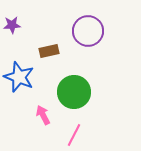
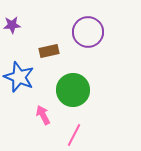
purple circle: moved 1 px down
green circle: moved 1 px left, 2 px up
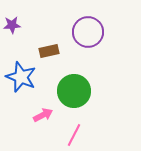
blue star: moved 2 px right
green circle: moved 1 px right, 1 px down
pink arrow: rotated 90 degrees clockwise
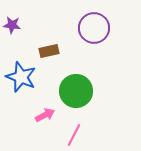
purple star: rotated 12 degrees clockwise
purple circle: moved 6 px right, 4 px up
green circle: moved 2 px right
pink arrow: moved 2 px right
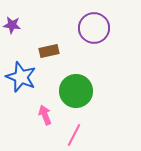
pink arrow: rotated 84 degrees counterclockwise
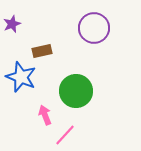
purple star: moved 1 px up; rotated 30 degrees counterclockwise
brown rectangle: moved 7 px left
pink line: moved 9 px left; rotated 15 degrees clockwise
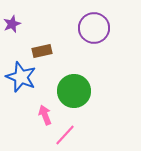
green circle: moved 2 px left
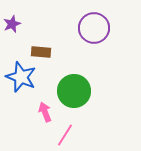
brown rectangle: moved 1 px left, 1 px down; rotated 18 degrees clockwise
pink arrow: moved 3 px up
pink line: rotated 10 degrees counterclockwise
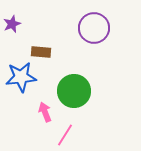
blue star: rotated 28 degrees counterclockwise
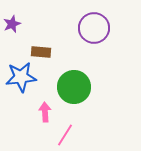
green circle: moved 4 px up
pink arrow: rotated 18 degrees clockwise
